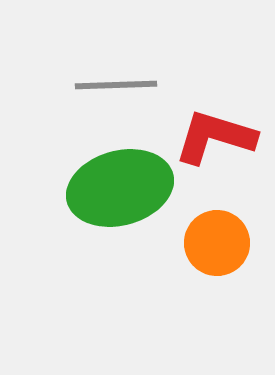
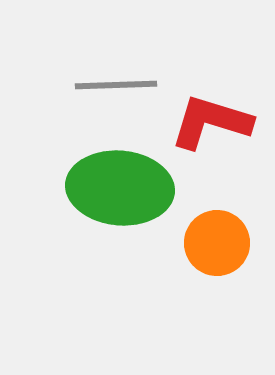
red L-shape: moved 4 px left, 15 px up
green ellipse: rotated 20 degrees clockwise
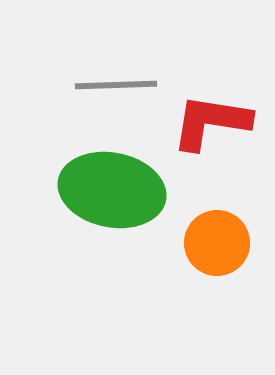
red L-shape: rotated 8 degrees counterclockwise
green ellipse: moved 8 px left, 2 px down; rotated 6 degrees clockwise
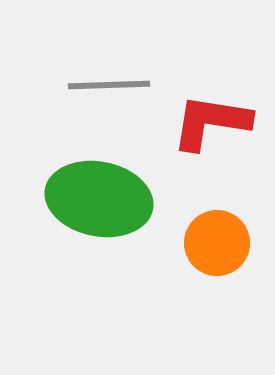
gray line: moved 7 px left
green ellipse: moved 13 px left, 9 px down
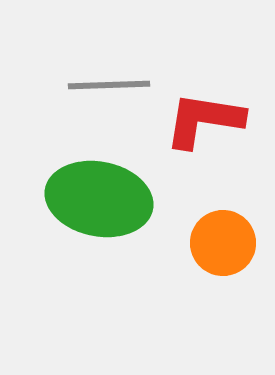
red L-shape: moved 7 px left, 2 px up
orange circle: moved 6 px right
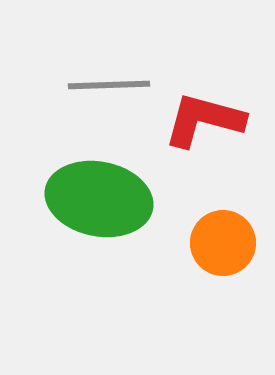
red L-shape: rotated 6 degrees clockwise
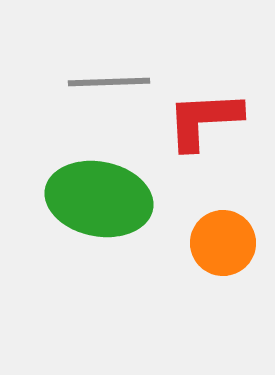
gray line: moved 3 px up
red L-shape: rotated 18 degrees counterclockwise
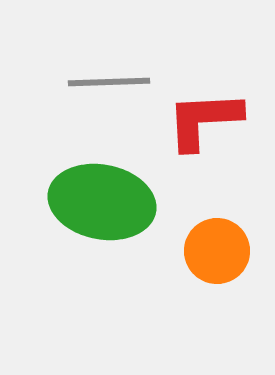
green ellipse: moved 3 px right, 3 px down
orange circle: moved 6 px left, 8 px down
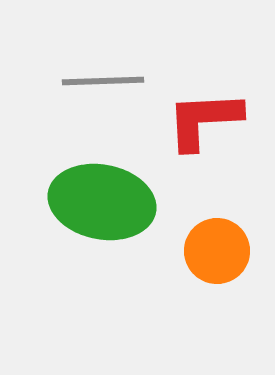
gray line: moved 6 px left, 1 px up
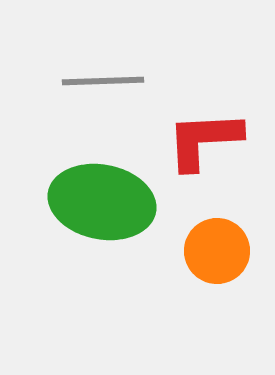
red L-shape: moved 20 px down
